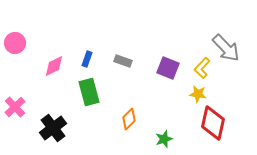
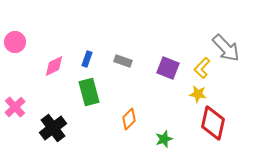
pink circle: moved 1 px up
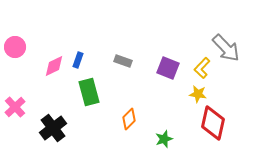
pink circle: moved 5 px down
blue rectangle: moved 9 px left, 1 px down
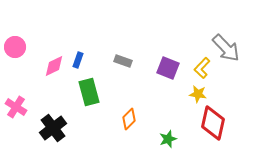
pink cross: moved 1 px right; rotated 15 degrees counterclockwise
green star: moved 4 px right
